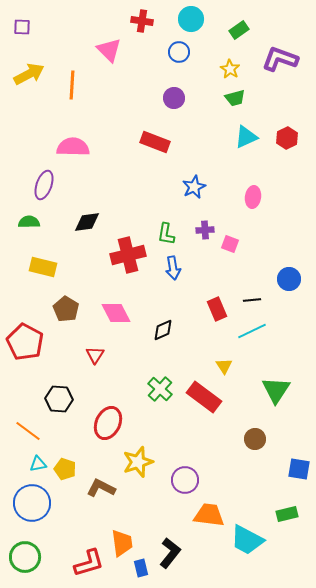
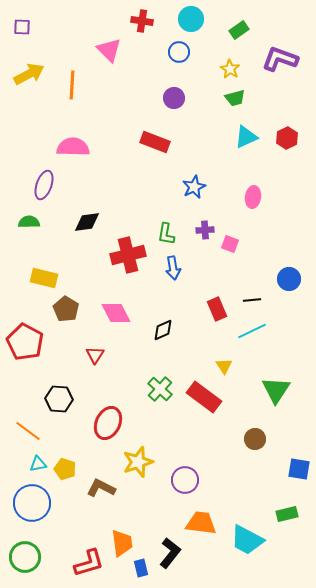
yellow rectangle at (43, 267): moved 1 px right, 11 px down
orange trapezoid at (209, 515): moved 8 px left, 8 px down
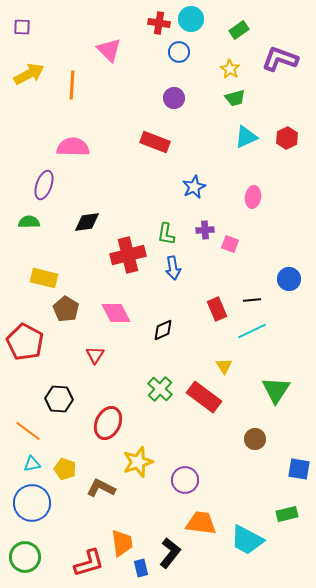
red cross at (142, 21): moved 17 px right, 2 px down
cyan triangle at (38, 464): moved 6 px left
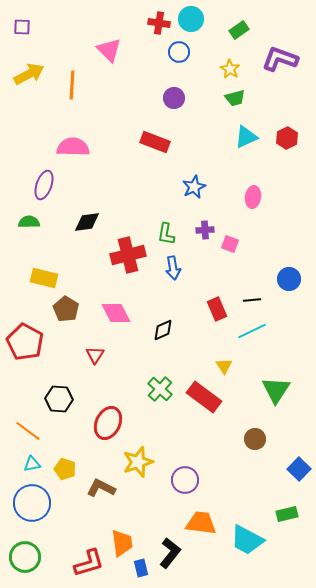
blue square at (299, 469): rotated 35 degrees clockwise
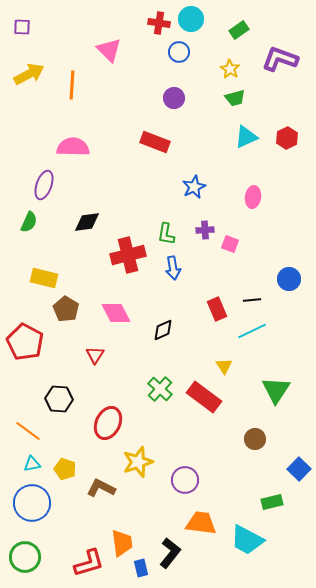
green semicircle at (29, 222): rotated 115 degrees clockwise
green rectangle at (287, 514): moved 15 px left, 12 px up
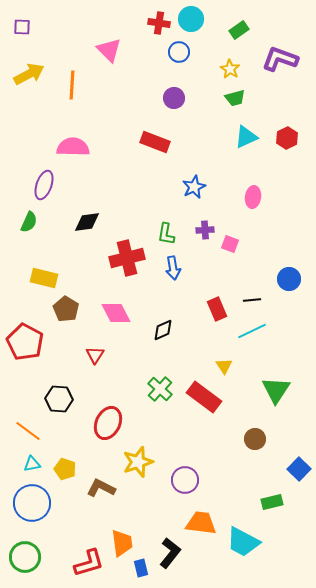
red cross at (128, 255): moved 1 px left, 3 px down
cyan trapezoid at (247, 540): moved 4 px left, 2 px down
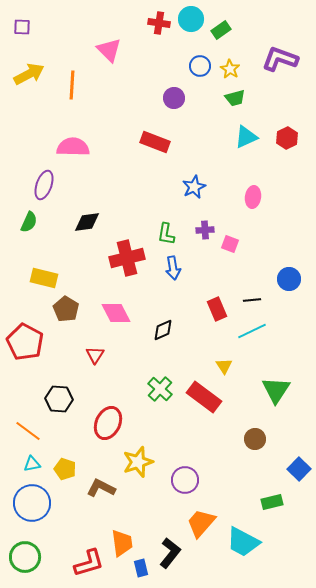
green rectangle at (239, 30): moved 18 px left
blue circle at (179, 52): moved 21 px right, 14 px down
orange trapezoid at (201, 523): rotated 56 degrees counterclockwise
